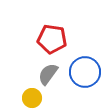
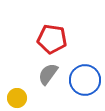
blue circle: moved 8 px down
yellow circle: moved 15 px left
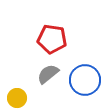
gray semicircle: rotated 15 degrees clockwise
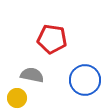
gray semicircle: moved 16 px left, 1 px down; rotated 50 degrees clockwise
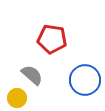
gray semicircle: rotated 30 degrees clockwise
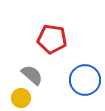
yellow circle: moved 4 px right
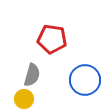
gray semicircle: rotated 65 degrees clockwise
yellow circle: moved 3 px right, 1 px down
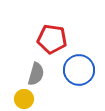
gray semicircle: moved 4 px right, 1 px up
blue circle: moved 6 px left, 10 px up
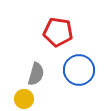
red pentagon: moved 6 px right, 7 px up
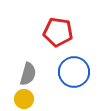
blue circle: moved 5 px left, 2 px down
gray semicircle: moved 8 px left
